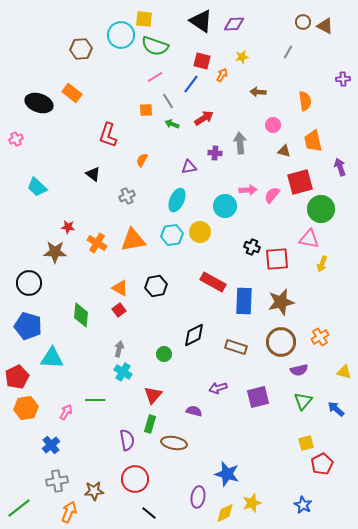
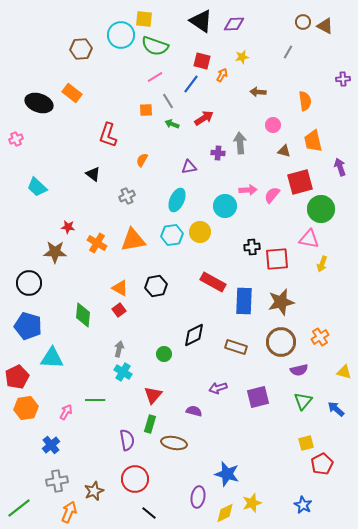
purple cross at (215, 153): moved 3 px right
black cross at (252, 247): rotated 28 degrees counterclockwise
green diamond at (81, 315): moved 2 px right
brown star at (94, 491): rotated 18 degrees counterclockwise
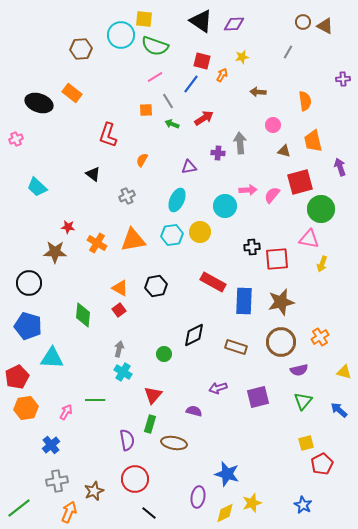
blue arrow at (336, 409): moved 3 px right, 1 px down
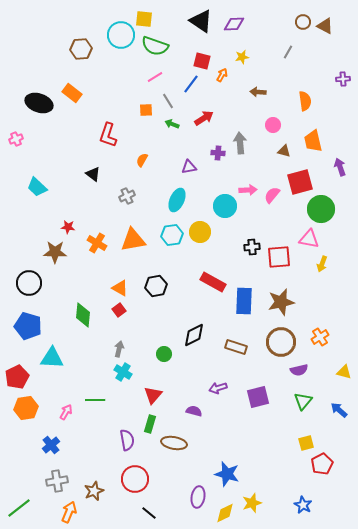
red square at (277, 259): moved 2 px right, 2 px up
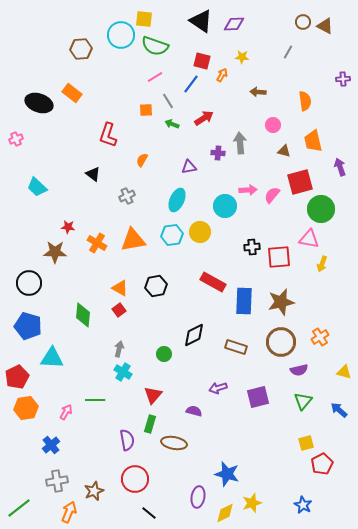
yellow star at (242, 57): rotated 16 degrees clockwise
